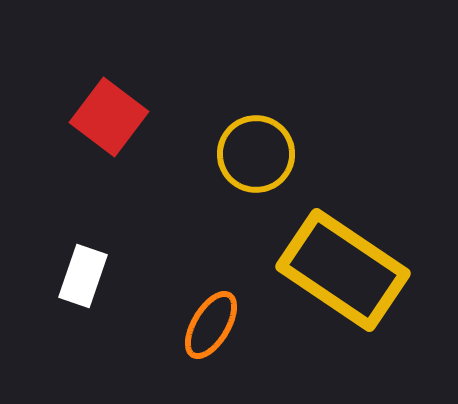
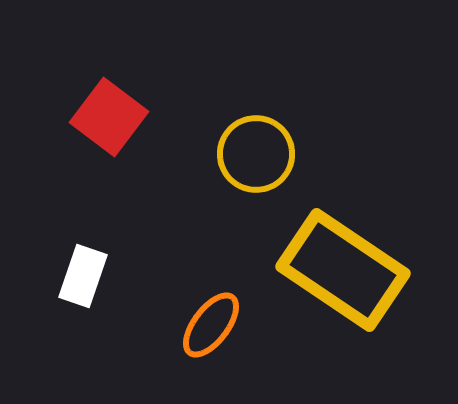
orange ellipse: rotated 6 degrees clockwise
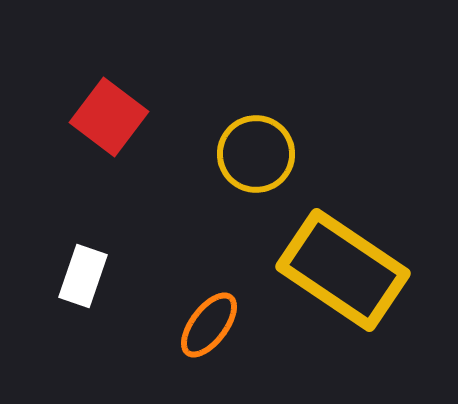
orange ellipse: moved 2 px left
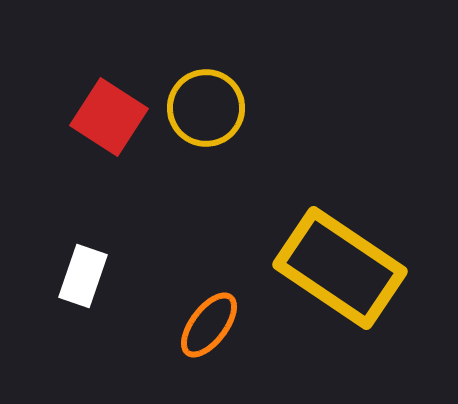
red square: rotated 4 degrees counterclockwise
yellow circle: moved 50 px left, 46 px up
yellow rectangle: moved 3 px left, 2 px up
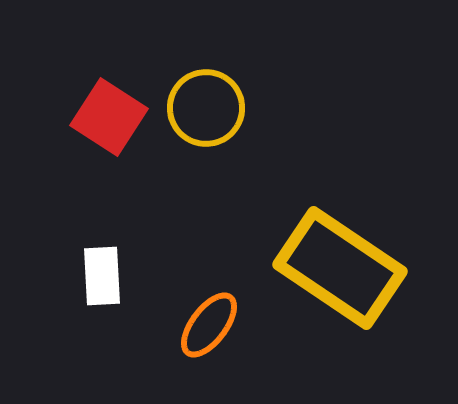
white rectangle: moved 19 px right; rotated 22 degrees counterclockwise
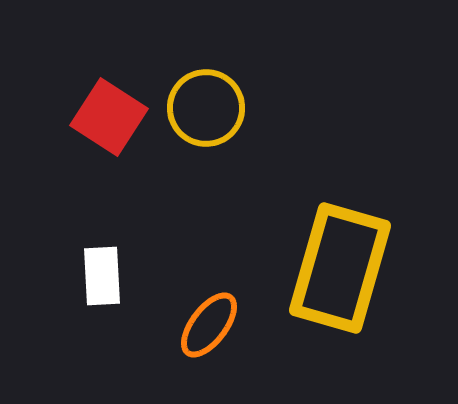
yellow rectangle: rotated 72 degrees clockwise
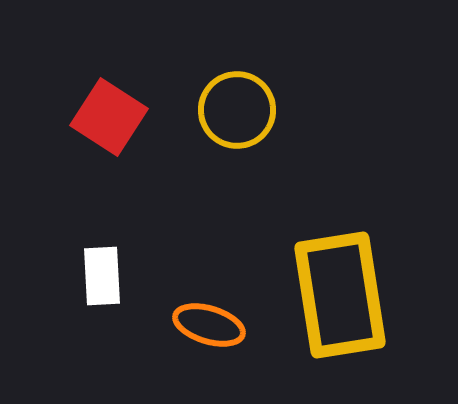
yellow circle: moved 31 px right, 2 px down
yellow rectangle: moved 27 px down; rotated 25 degrees counterclockwise
orange ellipse: rotated 70 degrees clockwise
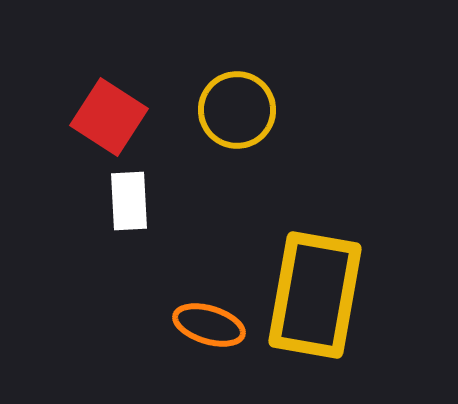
white rectangle: moved 27 px right, 75 px up
yellow rectangle: moved 25 px left; rotated 19 degrees clockwise
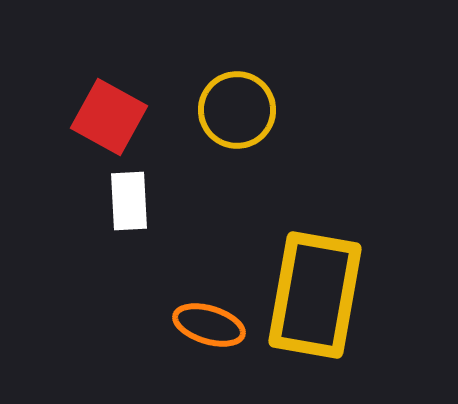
red square: rotated 4 degrees counterclockwise
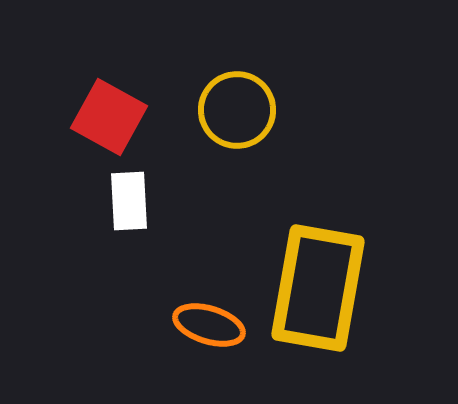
yellow rectangle: moved 3 px right, 7 px up
